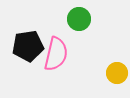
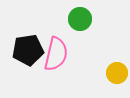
green circle: moved 1 px right
black pentagon: moved 4 px down
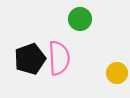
black pentagon: moved 2 px right, 9 px down; rotated 12 degrees counterclockwise
pink semicircle: moved 3 px right, 4 px down; rotated 16 degrees counterclockwise
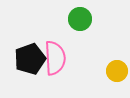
pink semicircle: moved 4 px left
yellow circle: moved 2 px up
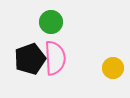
green circle: moved 29 px left, 3 px down
yellow circle: moved 4 px left, 3 px up
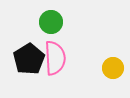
black pentagon: moved 1 px left; rotated 12 degrees counterclockwise
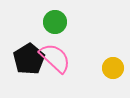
green circle: moved 4 px right
pink semicircle: rotated 44 degrees counterclockwise
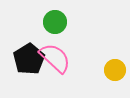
yellow circle: moved 2 px right, 2 px down
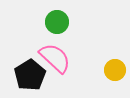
green circle: moved 2 px right
black pentagon: moved 1 px right, 16 px down
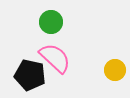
green circle: moved 6 px left
black pentagon: rotated 28 degrees counterclockwise
